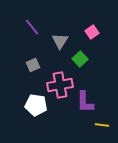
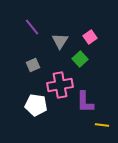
pink square: moved 2 px left, 5 px down
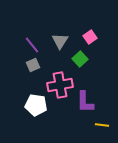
purple line: moved 18 px down
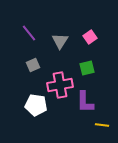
purple line: moved 3 px left, 12 px up
green square: moved 7 px right, 9 px down; rotated 28 degrees clockwise
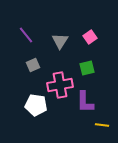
purple line: moved 3 px left, 2 px down
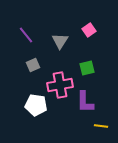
pink square: moved 1 px left, 7 px up
yellow line: moved 1 px left, 1 px down
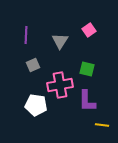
purple line: rotated 42 degrees clockwise
green square: moved 1 px down; rotated 28 degrees clockwise
purple L-shape: moved 2 px right, 1 px up
yellow line: moved 1 px right, 1 px up
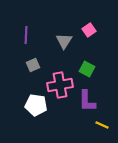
gray triangle: moved 4 px right
green square: rotated 14 degrees clockwise
yellow line: rotated 16 degrees clockwise
